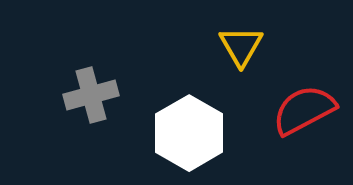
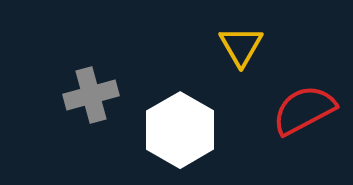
white hexagon: moved 9 px left, 3 px up
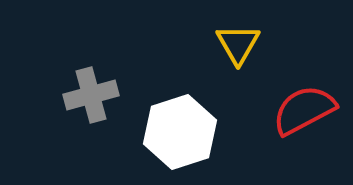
yellow triangle: moved 3 px left, 2 px up
white hexagon: moved 2 px down; rotated 12 degrees clockwise
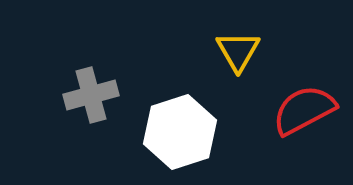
yellow triangle: moved 7 px down
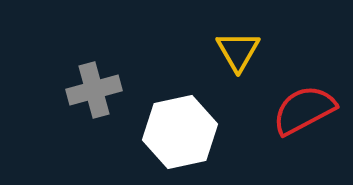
gray cross: moved 3 px right, 5 px up
white hexagon: rotated 6 degrees clockwise
